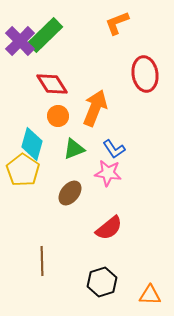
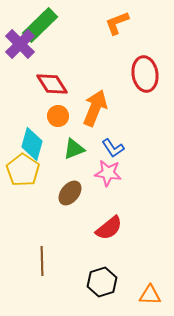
green rectangle: moved 5 px left, 10 px up
purple cross: moved 3 px down
blue L-shape: moved 1 px left, 1 px up
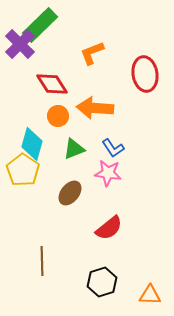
orange L-shape: moved 25 px left, 30 px down
orange arrow: rotated 108 degrees counterclockwise
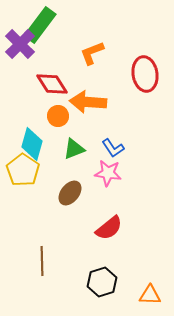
green rectangle: rotated 9 degrees counterclockwise
orange arrow: moved 7 px left, 6 px up
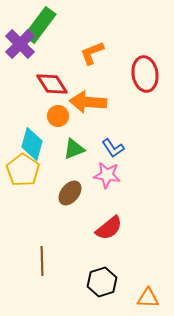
pink star: moved 1 px left, 2 px down
orange triangle: moved 2 px left, 3 px down
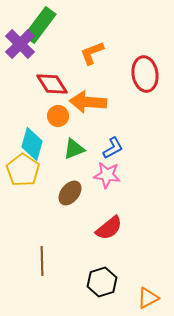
blue L-shape: rotated 85 degrees counterclockwise
orange triangle: rotated 30 degrees counterclockwise
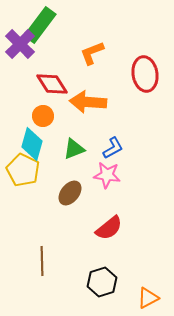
orange circle: moved 15 px left
yellow pentagon: rotated 8 degrees counterclockwise
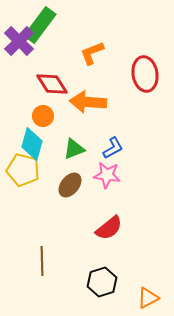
purple cross: moved 1 px left, 3 px up
yellow pentagon: rotated 12 degrees counterclockwise
brown ellipse: moved 8 px up
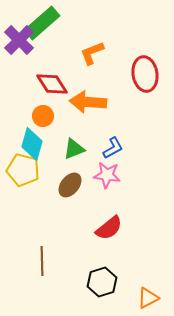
green rectangle: moved 2 px right, 2 px up; rotated 12 degrees clockwise
purple cross: moved 1 px up
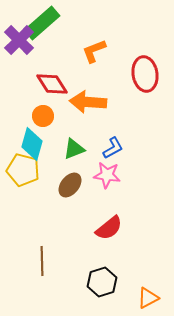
orange L-shape: moved 2 px right, 2 px up
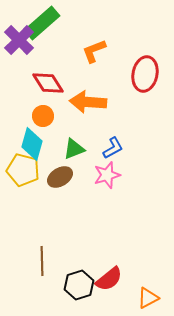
red ellipse: rotated 20 degrees clockwise
red diamond: moved 4 px left, 1 px up
pink star: rotated 24 degrees counterclockwise
brown ellipse: moved 10 px left, 8 px up; rotated 20 degrees clockwise
red semicircle: moved 51 px down
black hexagon: moved 23 px left, 3 px down
